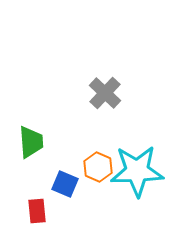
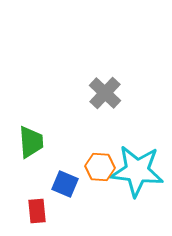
orange hexagon: moved 2 px right; rotated 20 degrees counterclockwise
cyan star: rotated 8 degrees clockwise
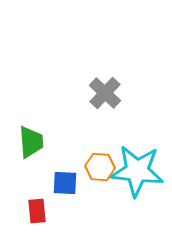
blue square: moved 1 px up; rotated 20 degrees counterclockwise
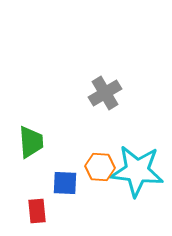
gray cross: rotated 16 degrees clockwise
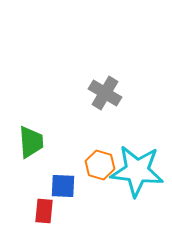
gray cross: rotated 28 degrees counterclockwise
orange hexagon: moved 2 px up; rotated 12 degrees clockwise
blue square: moved 2 px left, 3 px down
red rectangle: moved 7 px right; rotated 10 degrees clockwise
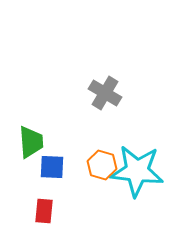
orange hexagon: moved 2 px right
blue square: moved 11 px left, 19 px up
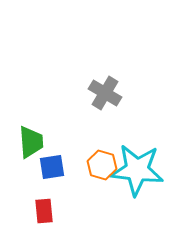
blue square: rotated 12 degrees counterclockwise
cyan star: moved 1 px up
red rectangle: rotated 10 degrees counterclockwise
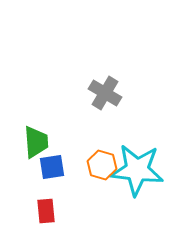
green trapezoid: moved 5 px right
red rectangle: moved 2 px right
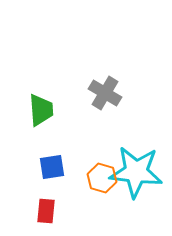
green trapezoid: moved 5 px right, 32 px up
orange hexagon: moved 13 px down
cyan star: moved 1 px left, 2 px down
red rectangle: rotated 10 degrees clockwise
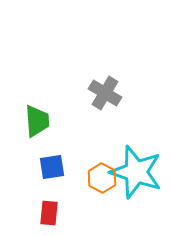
green trapezoid: moved 4 px left, 11 px down
cyan star: rotated 12 degrees clockwise
orange hexagon: rotated 12 degrees clockwise
red rectangle: moved 3 px right, 2 px down
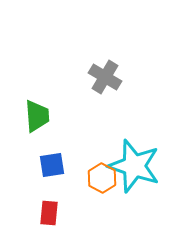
gray cross: moved 16 px up
green trapezoid: moved 5 px up
blue square: moved 2 px up
cyan star: moved 2 px left, 6 px up
